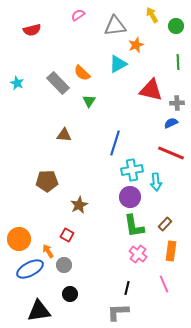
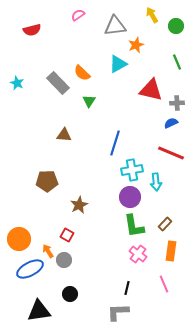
green line: moved 1 px left; rotated 21 degrees counterclockwise
gray circle: moved 5 px up
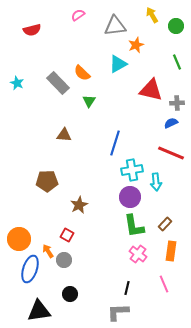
blue ellipse: rotated 44 degrees counterclockwise
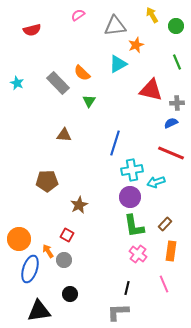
cyan arrow: rotated 78 degrees clockwise
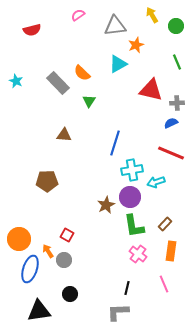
cyan star: moved 1 px left, 2 px up
brown star: moved 27 px right
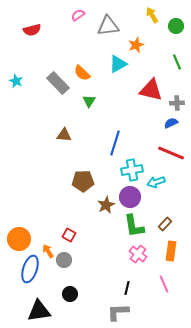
gray triangle: moved 7 px left
brown pentagon: moved 36 px right
red square: moved 2 px right
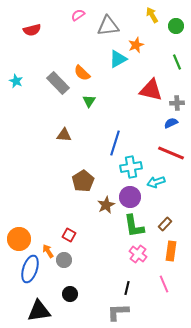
cyan triangle: moved 5 px up
cyan cross: moved 1 px left, 3 px up
brown pentagon: rotated 30 degrees counterclockwise
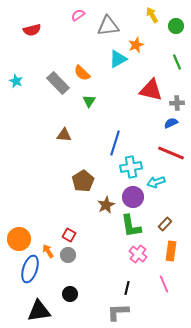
purple circle: moved 3 px right
green L-shape: moved 3 px left
gray circle: moved 4 px right, 5 px up
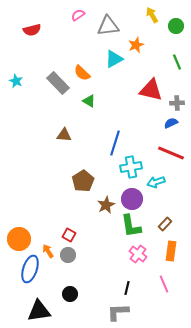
cyan triangle: moved 4 px left
green triangle: rotated 32 degrees counterclockwise
purple circle: moved 1 px left, 2 px down
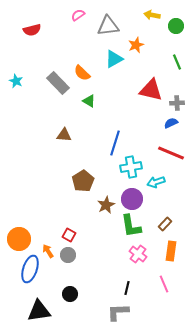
yellow arrow: rotated 49 degrees counterclockwise
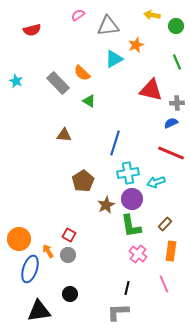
cyan cross: moved 3 px left, 6 px down
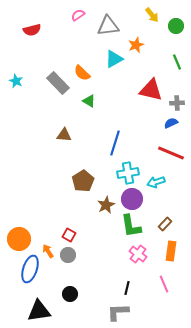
yellow arrow: rotated 140 degrees counterclockwise
